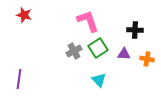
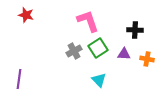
red star: moved 2 px right
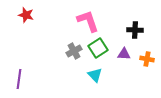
cyan triangle: moved 4 px left, 5 px up
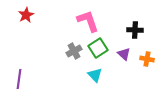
red star: rotated 28 degrees clockwise
purple triangle: rotated 40 degrees clockwise
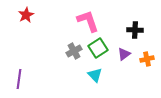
purple triangle: rotated 40 degrees clockwise
orange cross: rotated 24 degrees counterclockwise
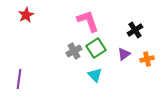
black cross: rotated 35 degrees counterclockwise
green square: moved 2 px left
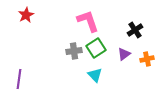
gray cross: rotated 21 degrees clockwise
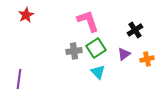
cyan triangle: moved 3 px right, 3 px up
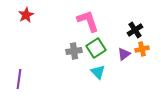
orange cross: moved 5 px left, 10 px up
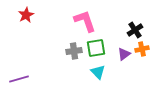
pink L-shape: moved 3 px left
green square: rotated 24 degrees clockwise
purple line: rotated 66 degrees clockwise
